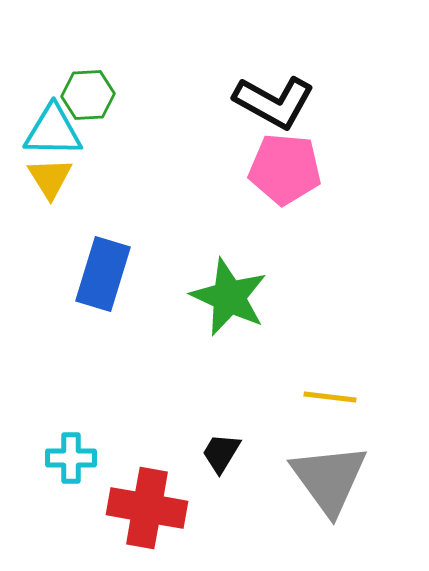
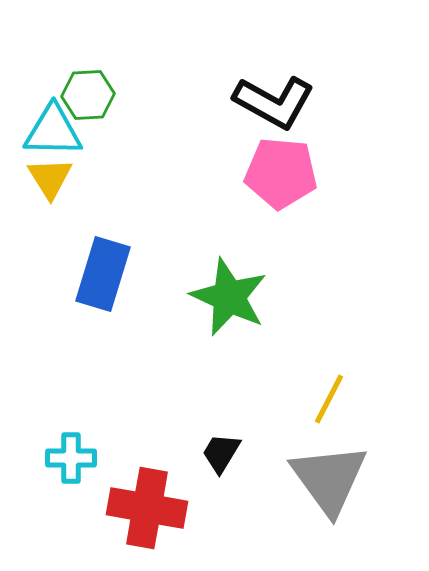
pink pentagon: moved 4 px left, 4 px down
yellow line: moved 1 px left, 2 px down; rotated 70 degrees counterclockwise
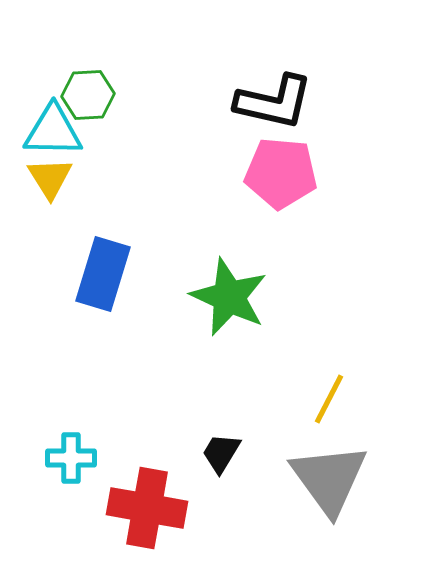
black L-shape: rotated 16 degrees counterclockwise
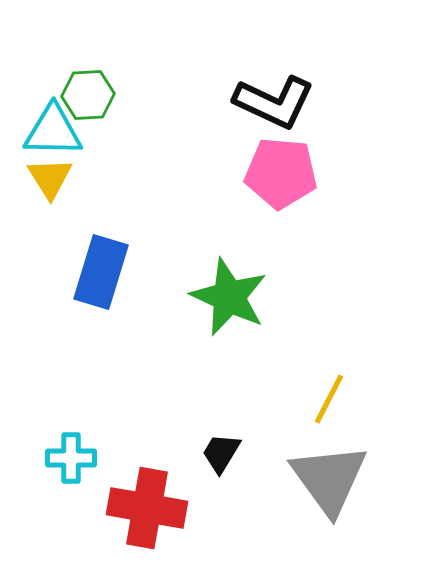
black L-shape: rotated 12 degrees clockwise
blue rectangle: moved 2 px left, 2 px up
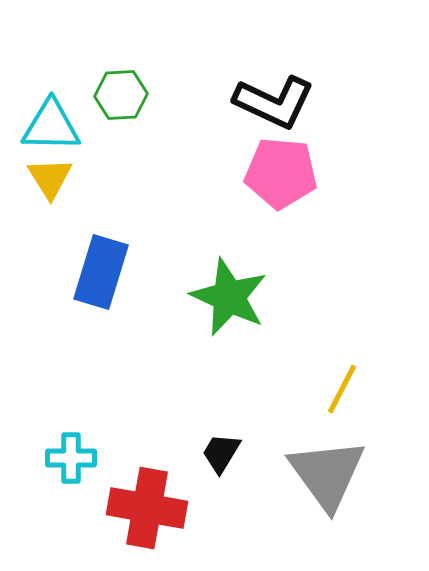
green hexagon: moved 33 px right
cyan triangle: moved 2 px left, 5 px up
yellow line: moved 13 px right, 10 px up
gray triangle: moved 2 px left, 5 px up
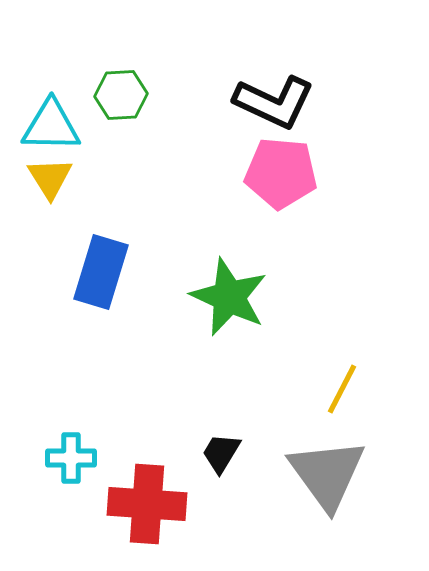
red cross: moved 4 px up; rotated 6 degrees counterclockwise
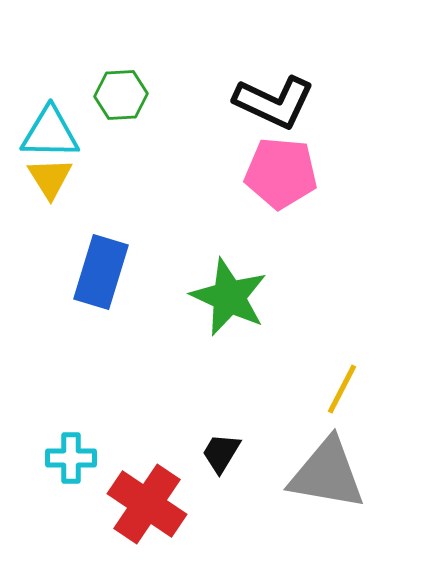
cyan triangle: moved 1 px left, 7 px down
gray triangle: rotated 44 degrees counterclockwise
red cross: rotated 30 degrees clockwise
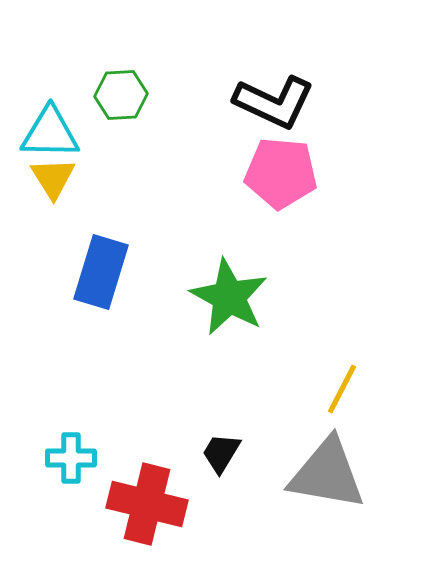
yellow triangle: moved 3 px right
green star: rotated 4 degrees clockwise
red cross: rotated 20 degrees counterclockwise
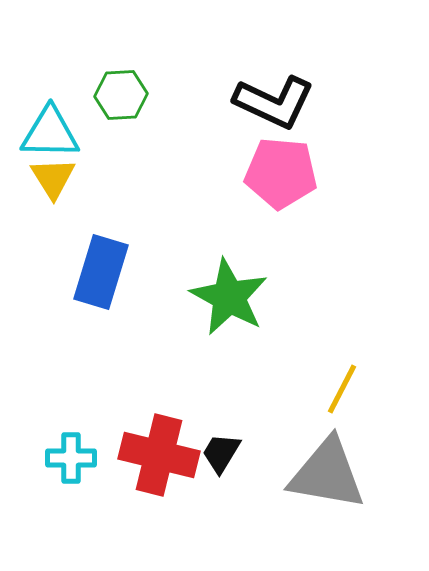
red cross: moved 12 px right, 49 px up
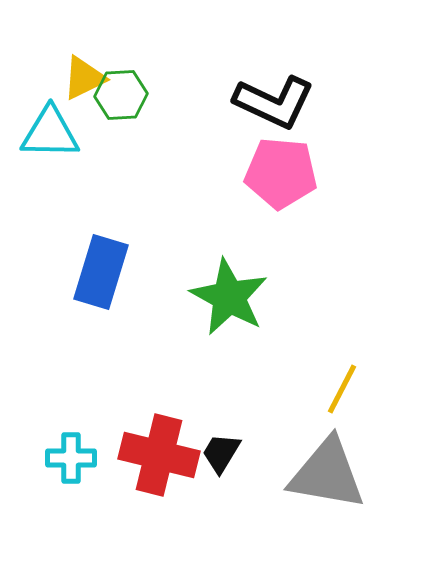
yellow triangle: moved 31 px right, 100 px up; rotated 36 degrees clockwise
